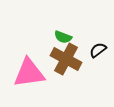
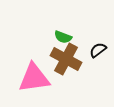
pink triangle: moved 5 px right, 5 px down
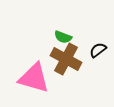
pink triangle: rotated 24 degrees clockwise
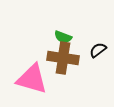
brown cross: moved 3 px left, 1 px up; rotated 20 degrees counterclockwise
pink triangle: moved 2 px left, 1 px down
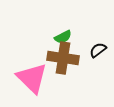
green semicircle: rotated 48 degrees counterclockwise
pink triangle: moved 1 px up; rotated 28 degrees clockwise
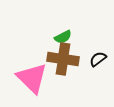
black semicircle: moved 9 px down
brown cross: moved 1 px down
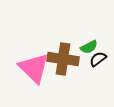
green semicircle: moved 26 px right, 10 px down
pink triangle: moved 2 px right, 10 px up
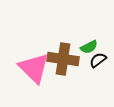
black semicircle: moved 1 px down
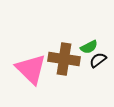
brown cross: moved 1 px right
pink triangle: moved 3 px left, 1 px down
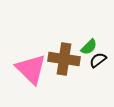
green semicircle: rotated 18 degrees counterclockwise
